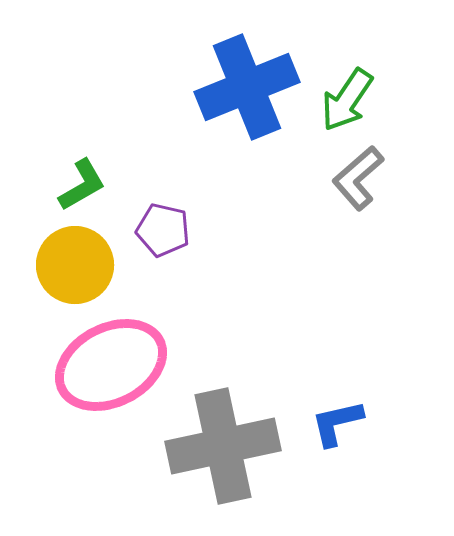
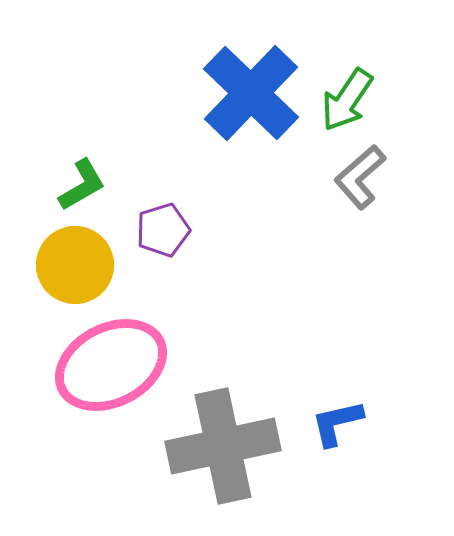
blue cross: moved 4 px right, 6 px down; rotated 24 degrees counterclockwise
gray L-shape: moved 2 px right, 1 px up
purple pentagon: rotated 30 degrees counterclockwise
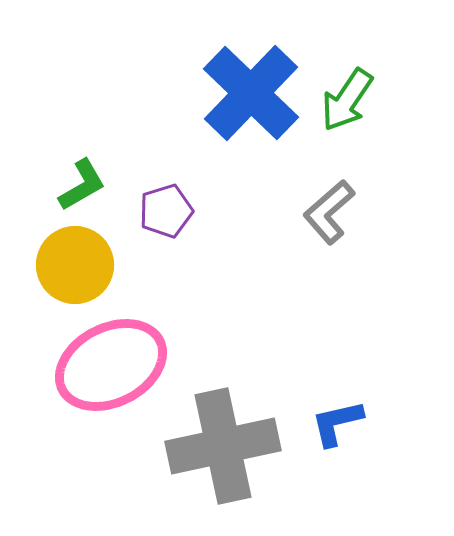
gray L-shape: moved 31 px left, 35 px down
purple pentagon: moved 3 px right, 19 px up
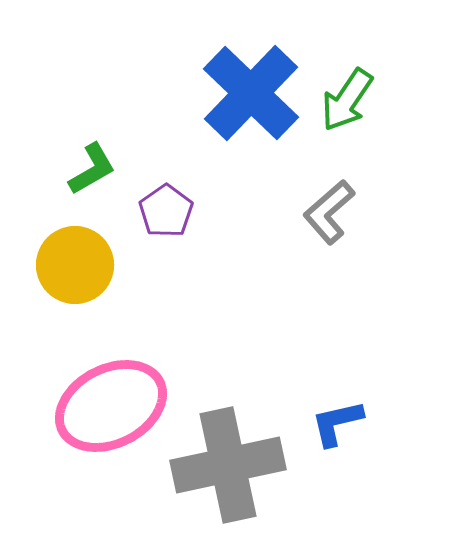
green L-shape: moved 10 px right, 16 px up
purple pentagon: rotated 18 degrees counterclockwise
pink ellipse: moved 41 px down
gray cross: moved 5 px right, 19 px down
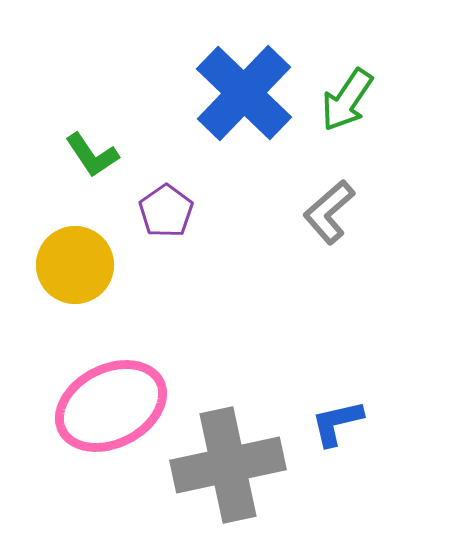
blue cross: moved 7 px left
green L-shape: moved 14 px up; rotated 86 degrees clockwise
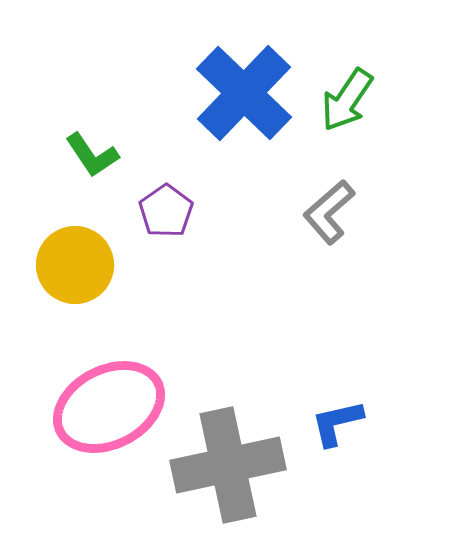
pink ellipse: moved 2 px left, 1 px down
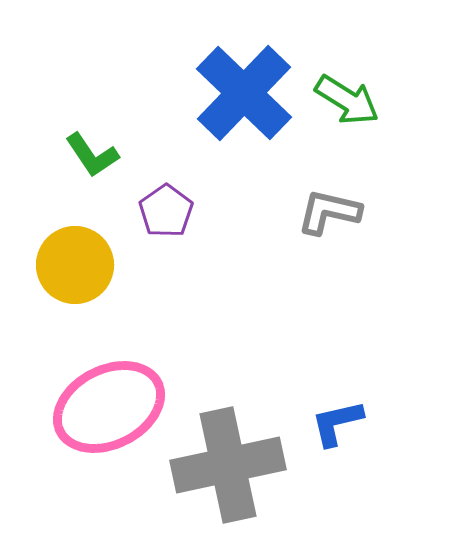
green arrow: rotated 92 degrees counterclockwise
gray L-shape: rotated 54 degrees clockwise
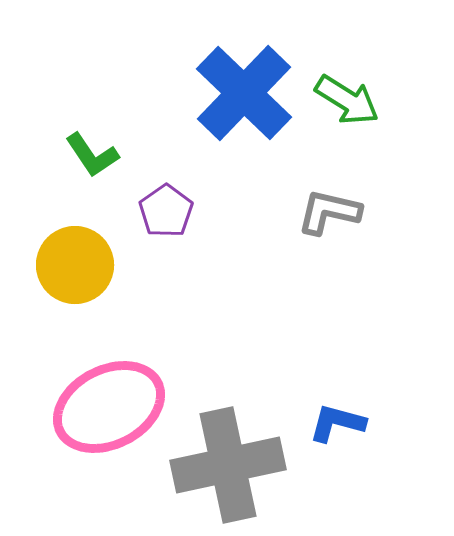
blue L-shape: rotated 28 degrees clockwise
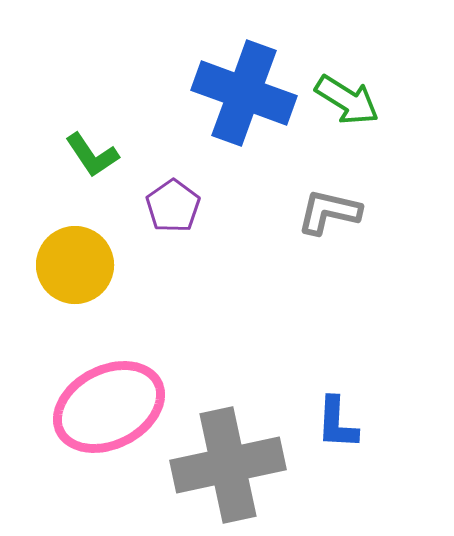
blue cross: rotated 24 degrees counterclockwise
purple pentagon: moved 7 px right, 5 px up
blue L-shape: rotated 102 degrees counterclockwise
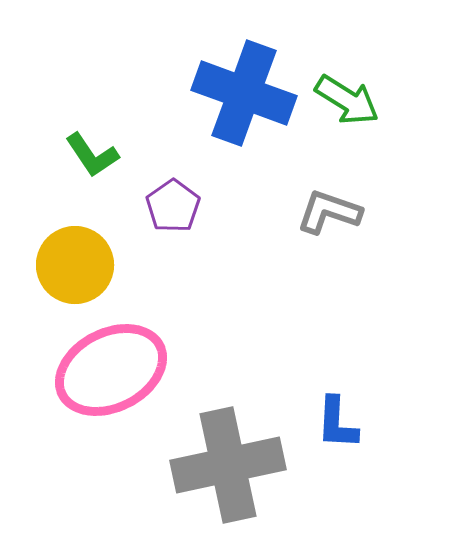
gray L-shape: rotated 6 degrees clockwise
pink ellipse: moved 2 px right, 37 px up
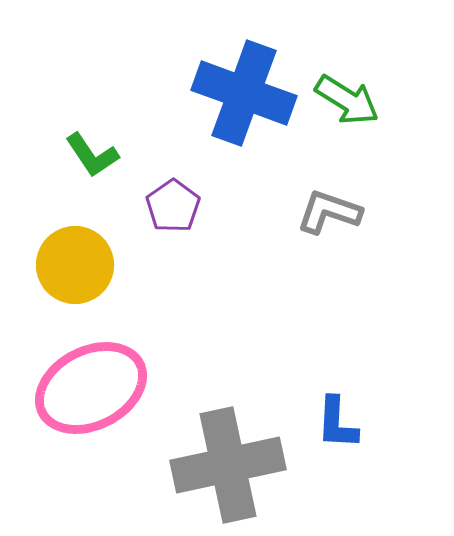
pink ellipse: moved 20 px left, 18 px down
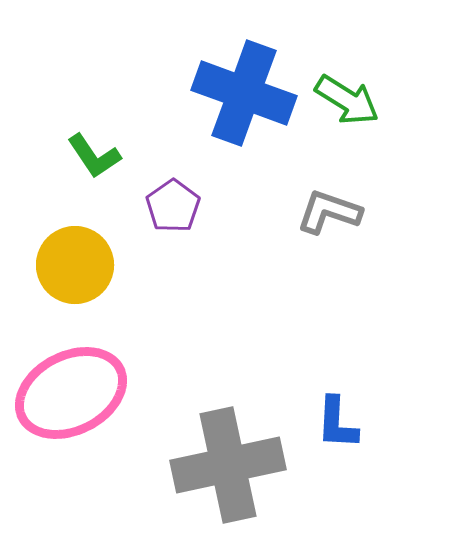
green L-shape: moved 2 px right, 1 px down
pink ellipse: moved 20 px left, 5 px down
